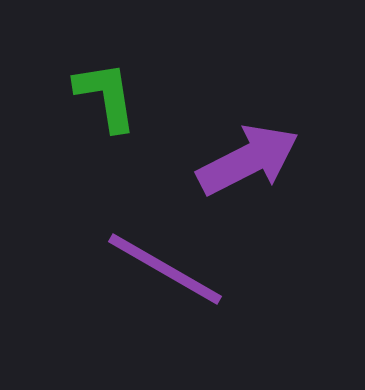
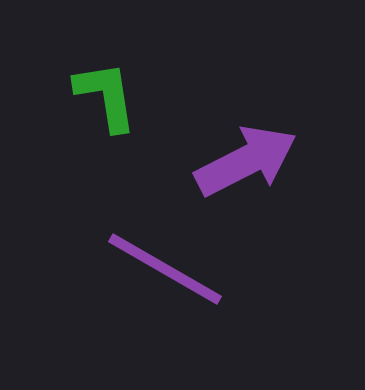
purple arrow: moved 2 px left, 1 px down
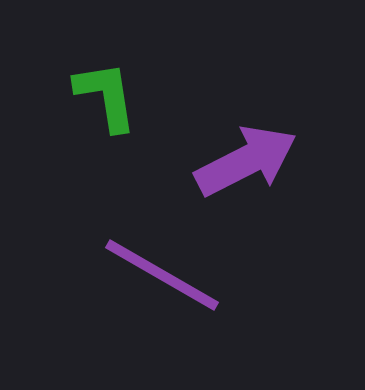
purple line: moved 3 px left, 6 px down
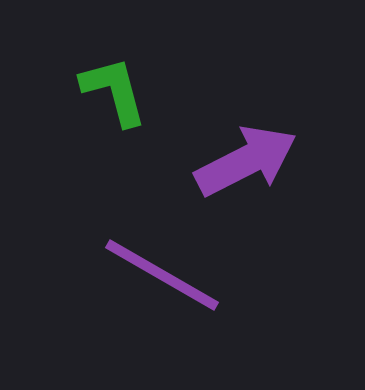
green L-shape: moved 8 px right, 5 px up; rotated 6 degrees counterclockwise
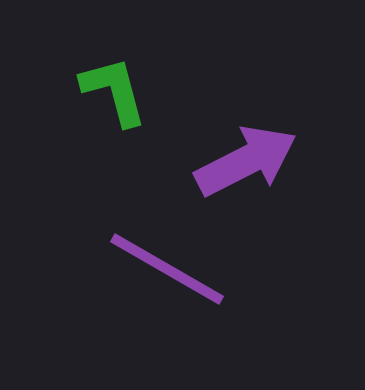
purple line: moved 5 px right, 6 px up
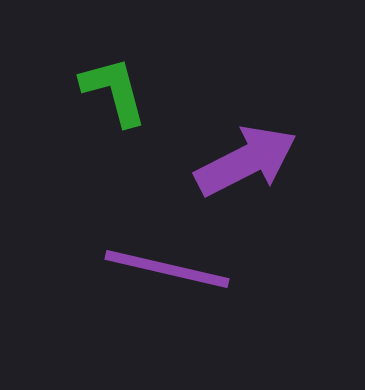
purple line: rotated 17 degrees counterclockwise
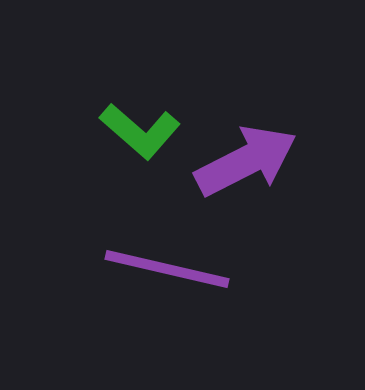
green L-shape: moved 26 px right, 40 px down; rotated 146 degrees clockwise
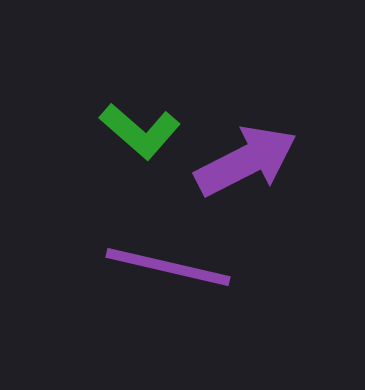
purple line: moved 1 px right, 2 px up
